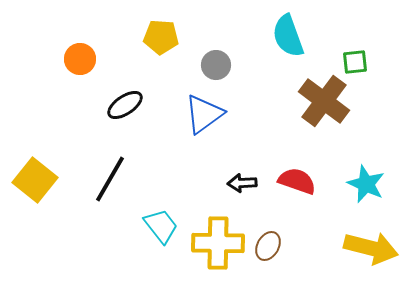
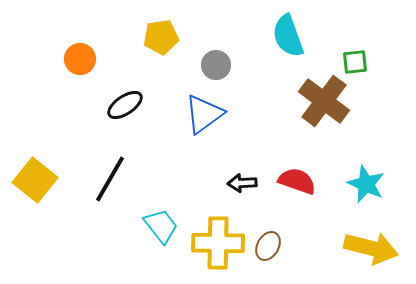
yellow pentagon: rotated 12 degrees counterclockwise
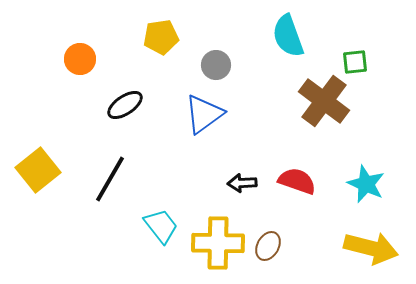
yellow square: moved 3 px right, 10 px up; rotated 12 degrees clockwise
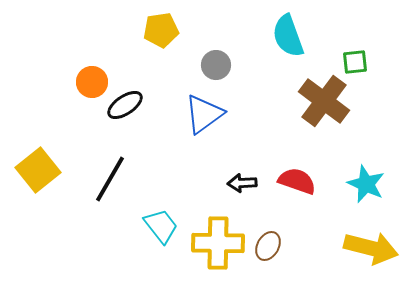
yellow pentagon: moved 7 px up
orange circle: moved 12 px right, 23 px down
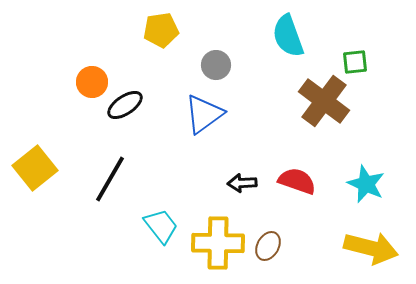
yellow square: moved 3 px left, 2 px up
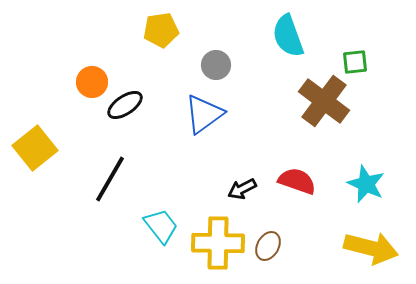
yellow square: moved 20 px up
black arrow: moved 6 px down; rotated 24 degrees counterclockwise
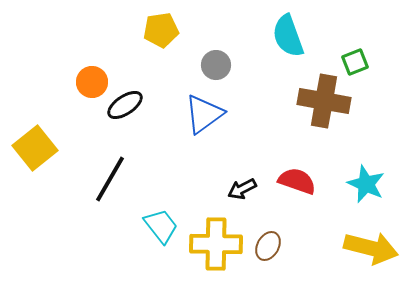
green square: rotated 16 degrees counterclockwise
brown cross: rotated 27 degrees counterclockwise
yellow cross: moved 2 px left, 1 px down
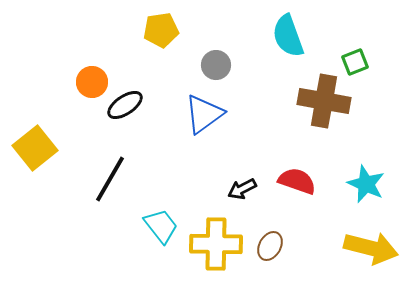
brown ellipse: moved 2 px right
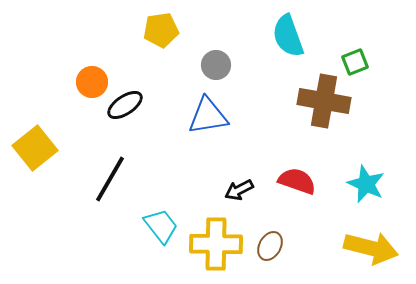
blue triangle: moved 4 px right, 2 px down; rotated 27 degrees clockwise
black arrow: moved 3 px left, 1 px down
